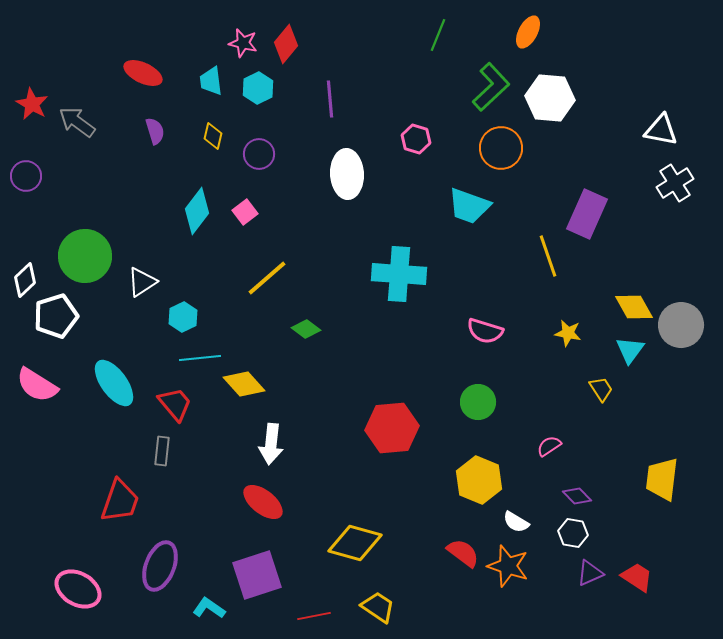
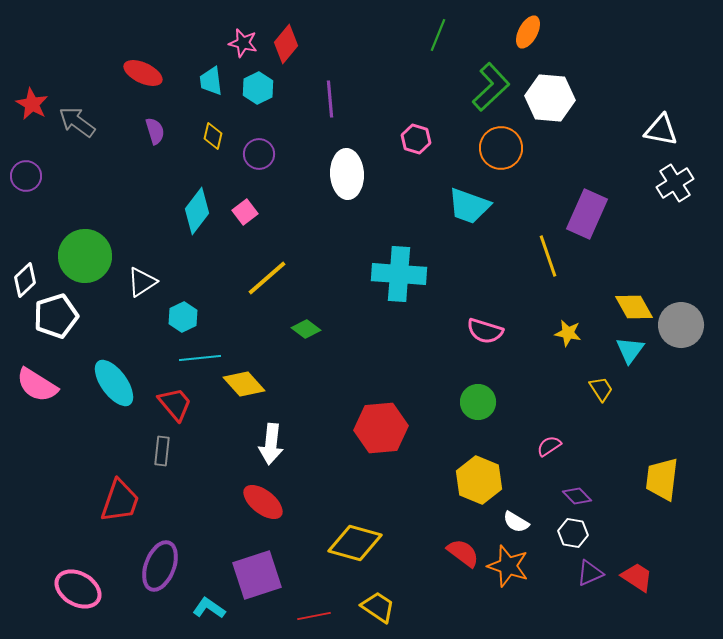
red hexagon at (392, 428): moved 11 px left
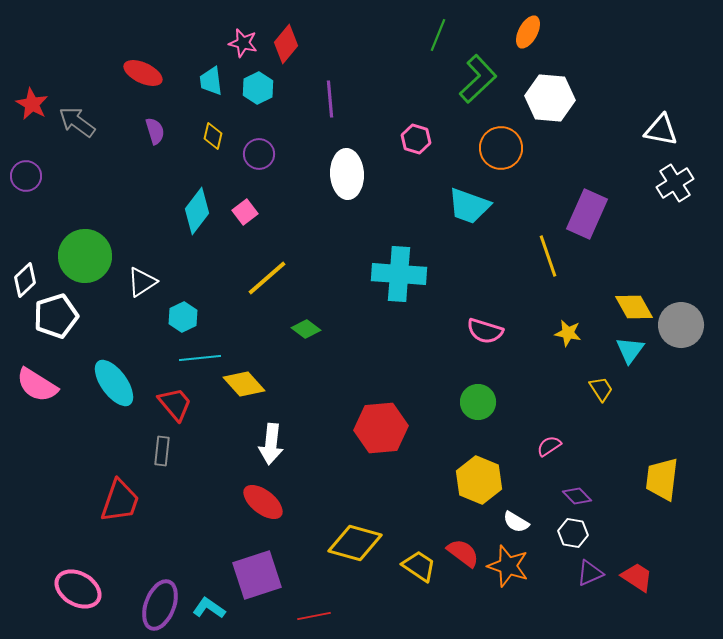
green L-shape at (491, 87): moved 13 px left, 8 px up
purple ellipse at (160, 566): moved 39 px down
yellow trapezoid at (378, 607): moved 41 px right, 41 px up
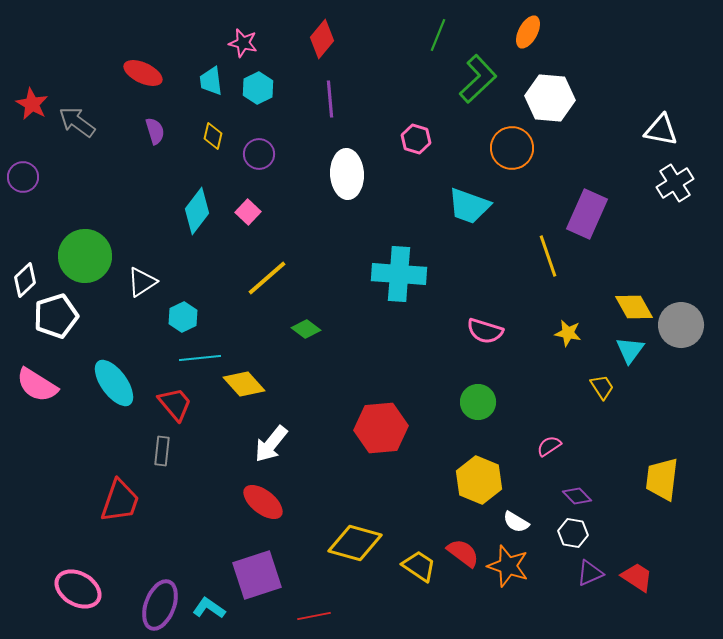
red diamond at (286, 44): moved 36 px right, 5 px up
orange circle at (501, 148): moved 11 px right
purple circle at (26, 176): moved 3 px left, 1 px down
pink square at (245, 212): moved 3 px right; rotated 10 degrees counterclockwise
yellow trapezoid at (601, 389): moved 1 px right, 2 px up
white arrow at (271, 444): rotated 33 degrees clockwise
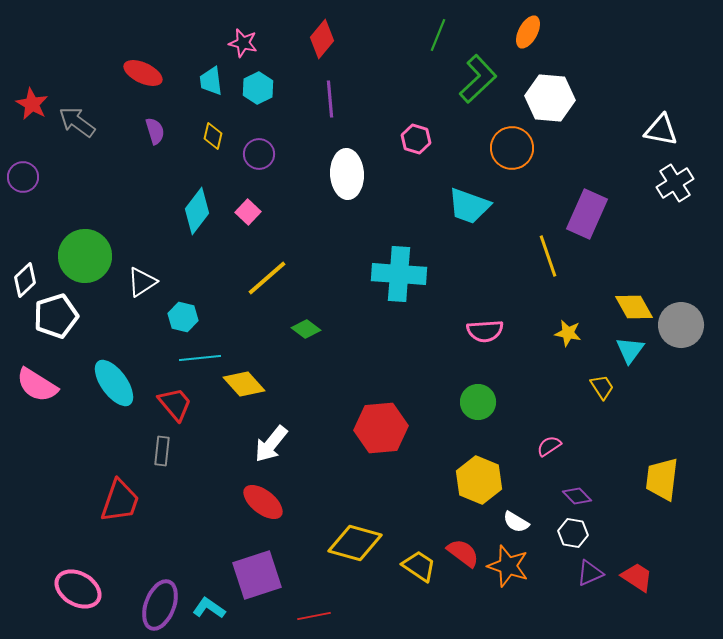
cyan hexagon at (183, 317): rotated 20 degrees counterclockwise
pink semicircle at (485, 331): rotated 21 degrees counterclockwise
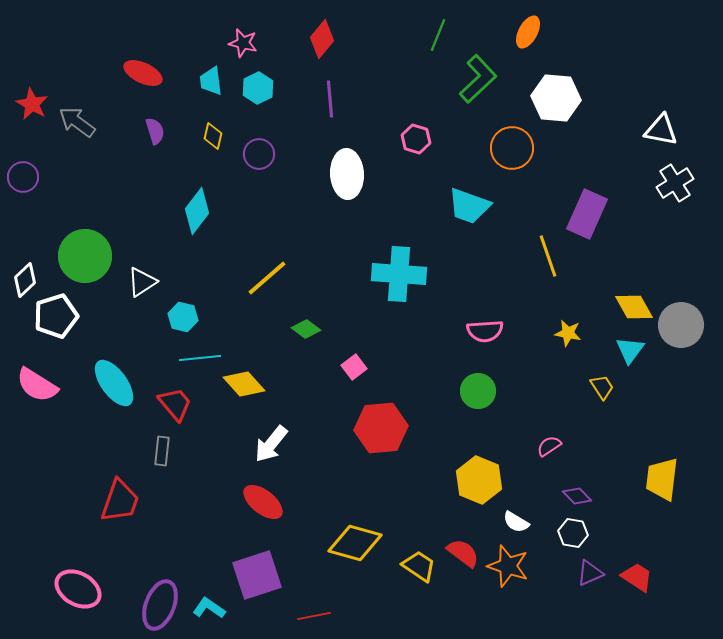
white hexagon at (550, 98): moved 6 px right
pink square at (248, 212): moved 106 px right, 155 px down; rotated 10 degrees clockwise
green circle at (478, 402): moved 11 px up
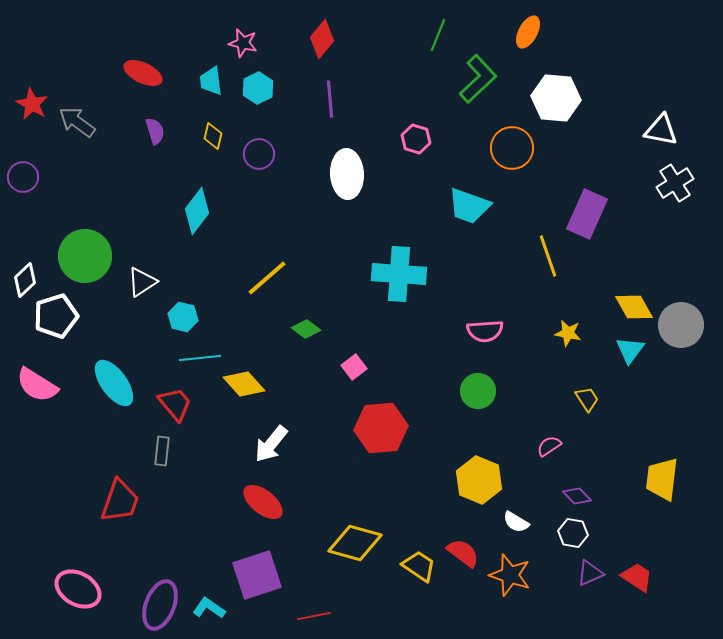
yellow trapezoid at (602, 387): moved 15 px left, 12 px down
orange star at (508, 566): moved 2 px right, 9 px down
